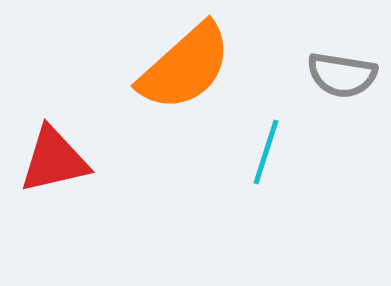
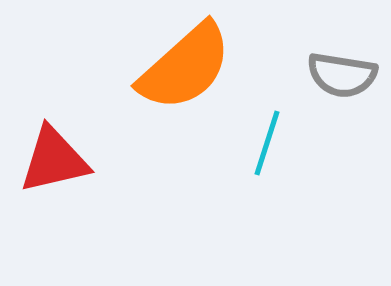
cyan line: moved 1 px right, 9 px up
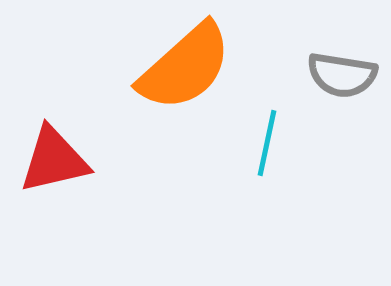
cyan line: rotated 6 degrees counterclockwise
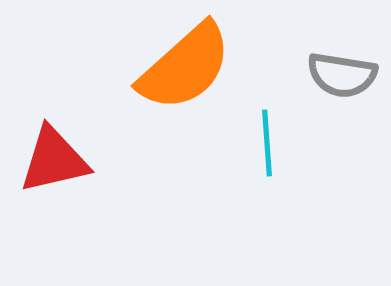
cyan line: rotated 16 degrees counterclockwise
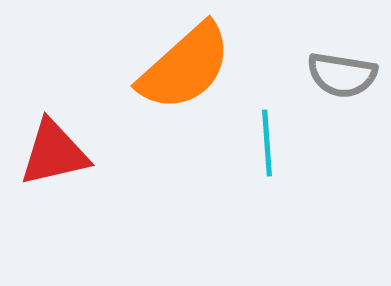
red triangle: moved 7 px up
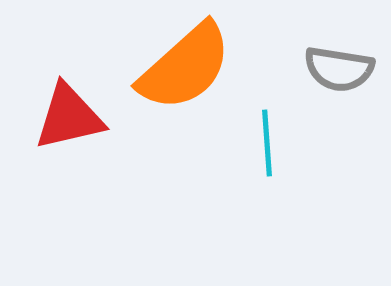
gray semicircle: moved 3 px left, 6 px up
red triangle: moved 15 px right, 36 px up
